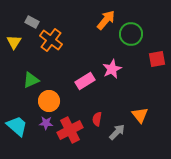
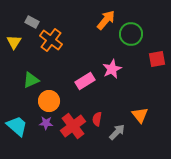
red cross: moved 3 px right, 4 px up; rotated 10 degrees counterclockwise
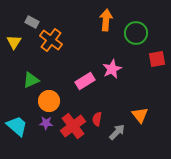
orange arrow: rotated 35 degrees counterclockwise
green circle: moved 5 px right, 1 px up
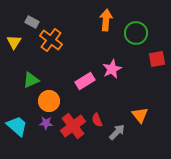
red semicircle: moved 1 px down; rotated 32 degrees counterclockwise
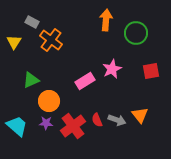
red square: moved 6 px left, 12 px down
gray arrow: moved 12 px up; rotated 66 degrees clockwise
